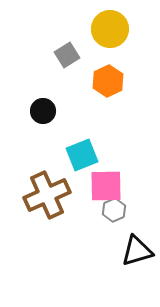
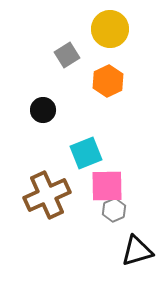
black circle: moved 1 px up
cyan square: moved 4 px right, 2 px up
pink square: moved 1 px right
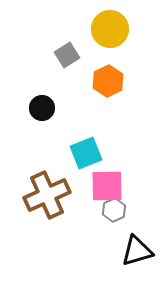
black circle: moved 1 px left, 2 px up
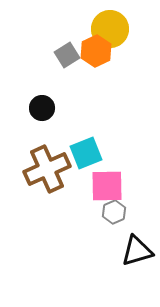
orange hexagon: moved 12 px left, 30 px up
brown cross: moved 26 px up
gray hexagon: moved 2 px down
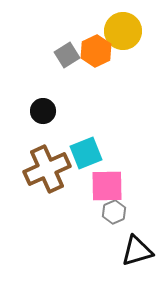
yellow circle: moved 13 px right, 2 px down
black circle: moved 1 px right, 3 px down
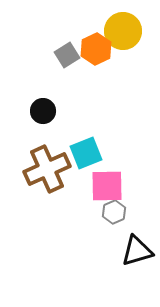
orange hexagon: moved 2 px up
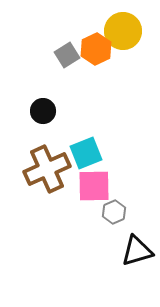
pink square: moved 13 px left
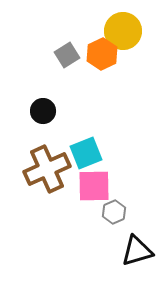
orange hexagon: moved 6 px right, 5 px down
